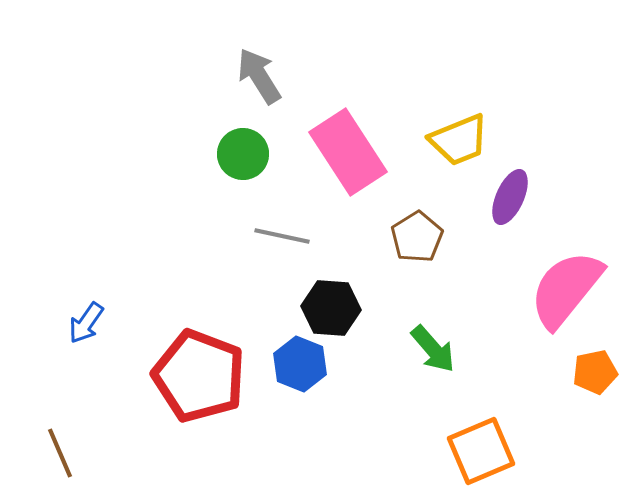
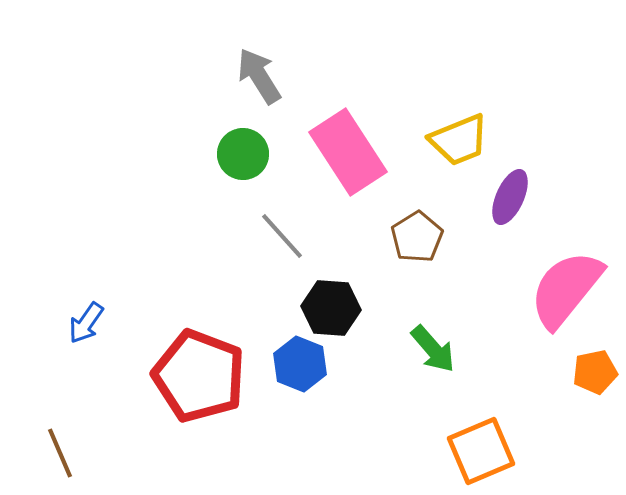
gray line: rotated 36 degrees clockwise
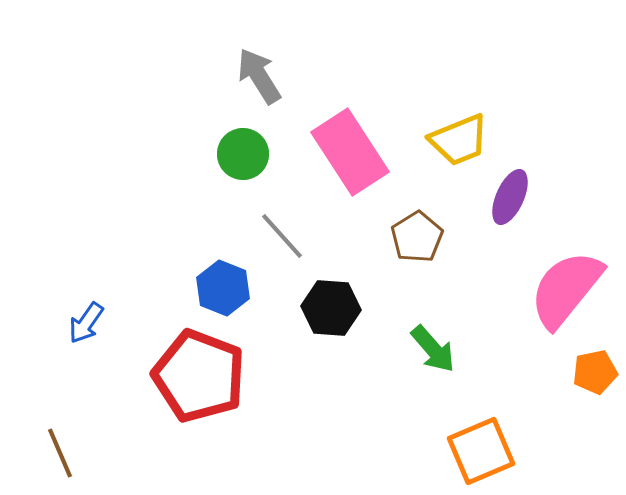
pink rectangle: moved 2 px right
blue hexagon: moved 77 px left, 76 px up
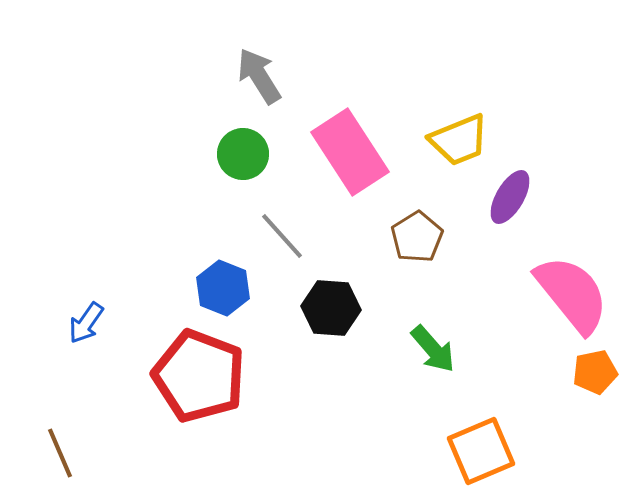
purple ellipse: rotated 6 degrees clockwise
pink semicircle: moved 6 px right, 5 px down; rotated 102 degrees clockwise
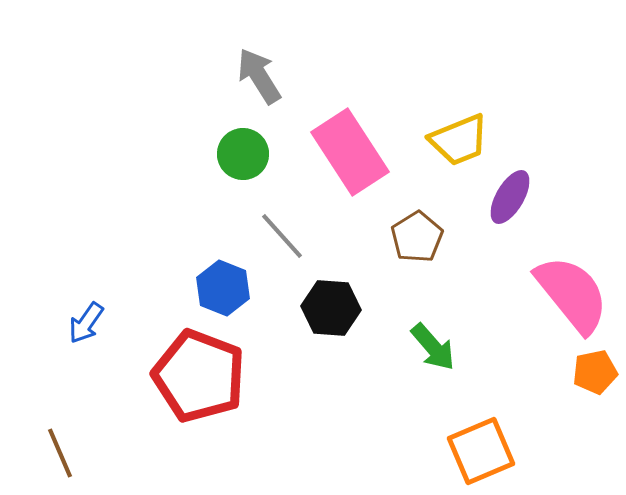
green arrow: moved 2 px up
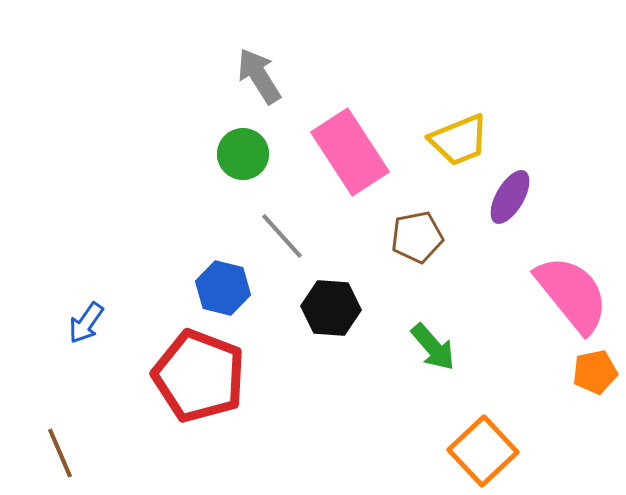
brown pentagon: rotated 21 degrees clockwise
blue hexagon: rotated 8 degrees counterclockwise
orange square: moved 2 px right; rotated 20 degrees counterclockwise
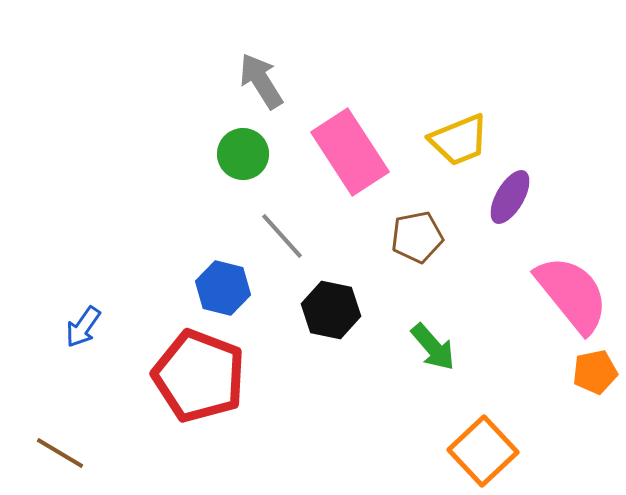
gray arrow: moved 2 px right, 5 px down
black hexagon: moved 2 px down; rotated 8 degrees clockwise
blue arrow: moved 3 px left, 4 px down
brown line: rotated 36 degrees counterclockwise
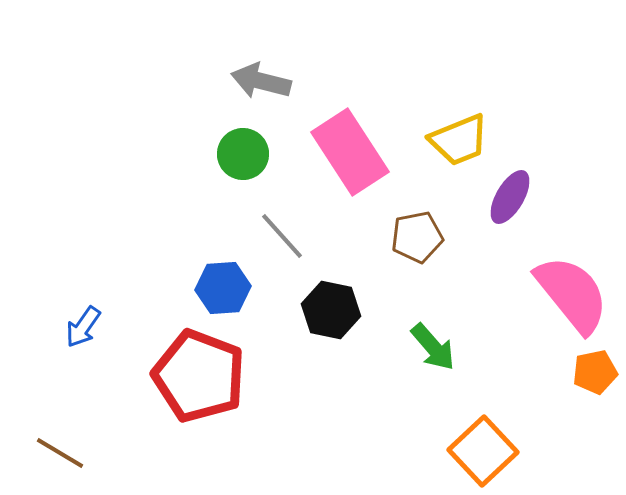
gray arrow: rotated 44 degrees counterclockwise
blue hexagon: rotated 18 degrees counterclockwise
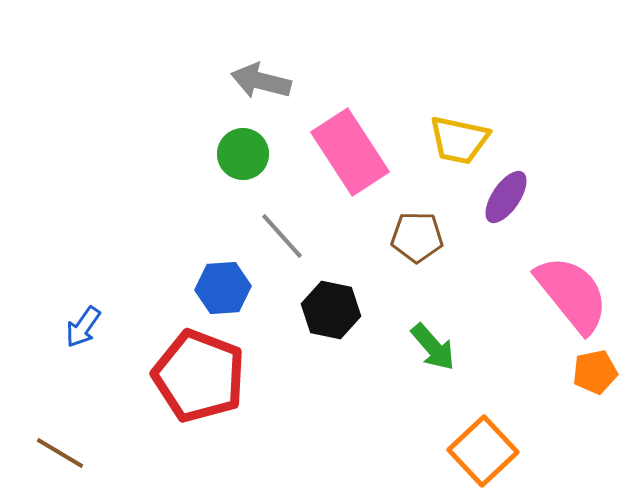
yellow trapezoid: rotated 34 degrees clockwise
purple ellipse: moved 4 px left; rotated 4 degrees clockwise
brown pentagon: rotated 12 degrees clockwise
